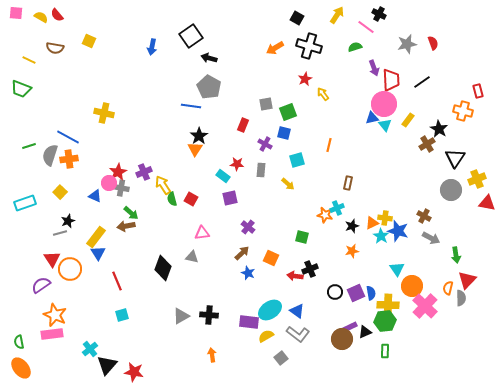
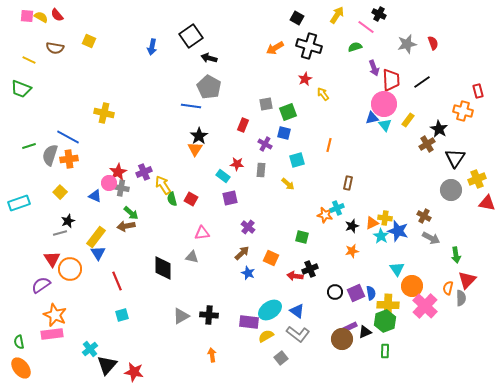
pink square at (16, 13): moved 11 px right, 3 px down
cyan rectangle at (25, 203): moved 6 px left
black diamond at (163, 268): rotated 20 degrees counterclockwise
green hexagon at (385, 321): rotated 15 degrees counterclockwise
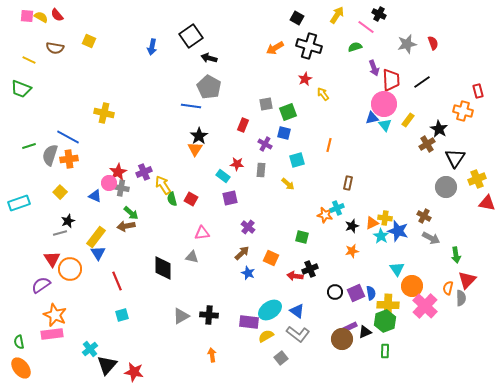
gray circle at (451, 190): moved 5 px left, 3 px up
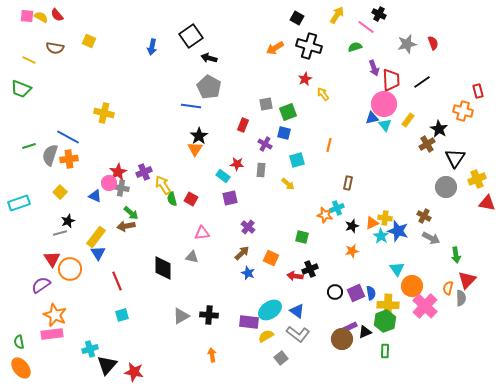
cyan cross at (90, 349): rotated 21 degrees clockwise
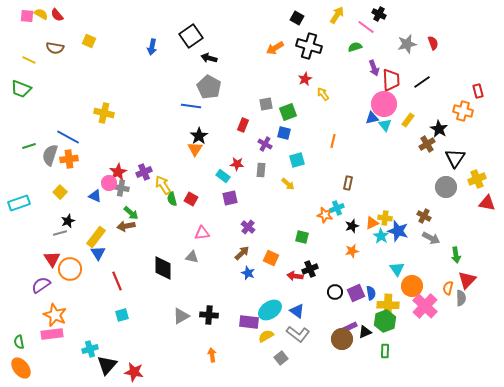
yellow semicircle at (41, 17): moved 3 px up
orange line at (329, 145): moved 4 px right, 4 px up
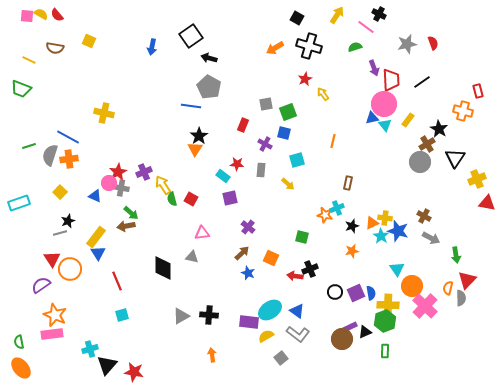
gray circle at (446, 187): moved 26 px left, 25 px up
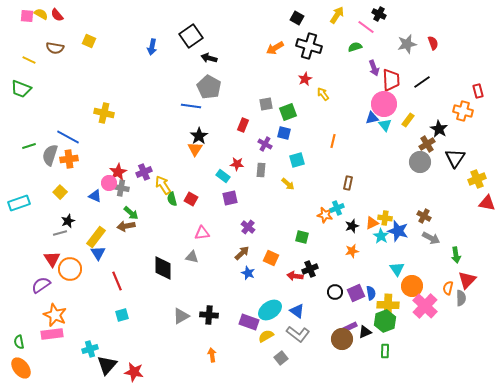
purple rectangle at (249, 322): rotated 12 degrees clockwise
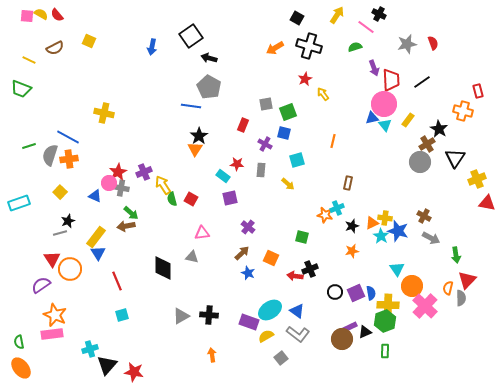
brown semicircle at (55, 48): rotated 36 degrees counterclockwise
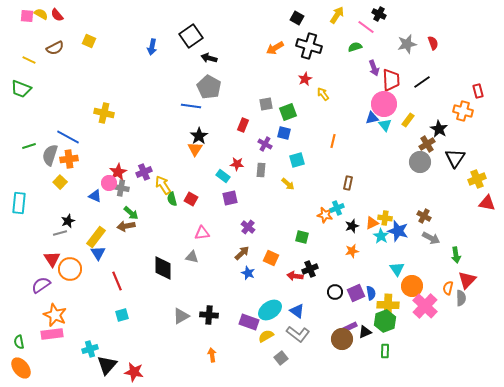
yellow square at (60, 192): moved 10 px up
cyan rectangle at (19, 203): rotated 65 degrees counterclockwise
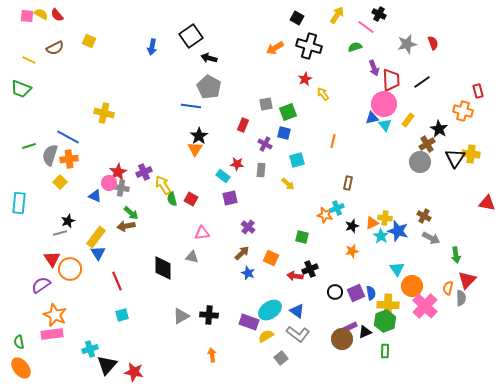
yellow cross at (477, 179): moved 6 px left, 25 px up; rotated 30 degrees clockwise
